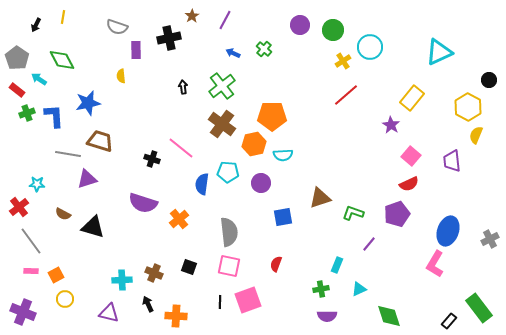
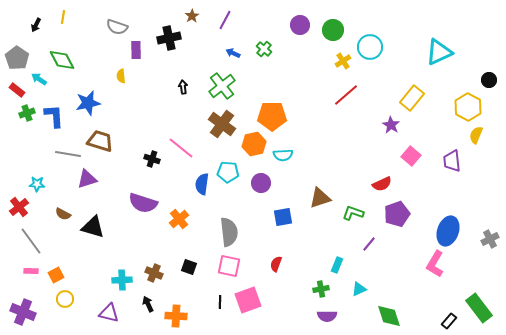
red semicircle at (409, 184): moved 27 px left
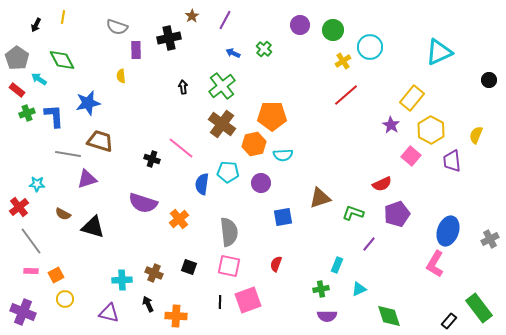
yellow hexagon at (468, 107): moved 37 px left, 23 px down
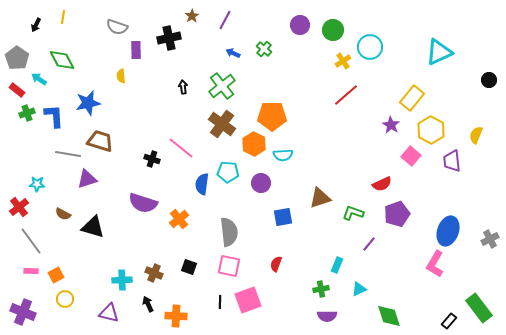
orange hexagon at (254, 144): rotated 20 degrees counterclockwise
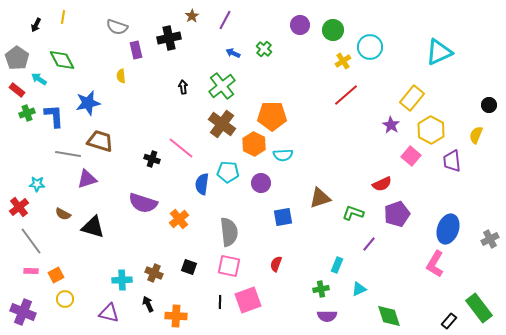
purple rectangle at (136, 50): rotated 12 degrees counterclockwise
black circle at (489, 80): moved 25 px down
blue ellipse at (448, 231): moved 2 px up
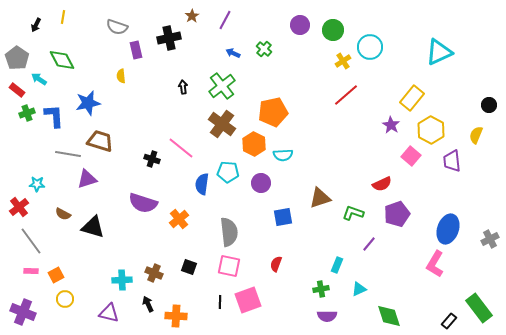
orange pentagon at (272, 116): moved 1 px right, 4 px up; rotated 12 degrees counterclockwise
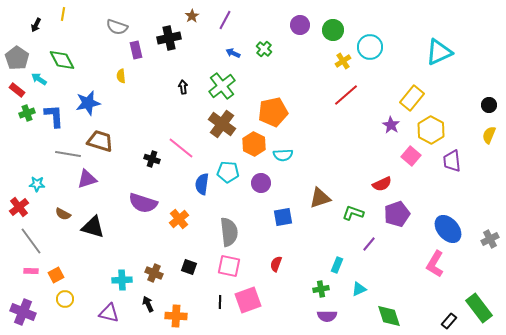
yellow line at (63, 17): moved 3 px up
yellow semicircle at (476, 135): moved 13 px right
blue ellipse at (448, 229): rotated 60 degrees counterclockwise
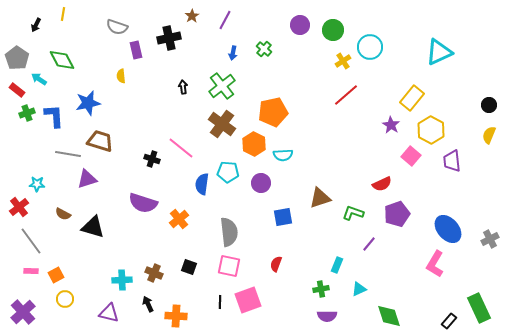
blue arrow at (233, 53): rotated 104 degrees counterclockwise
green rectangle at (479, 308): rotated 12 degrees clockwise
purple cross at (23, 312): rotated 25 degrees clockwise
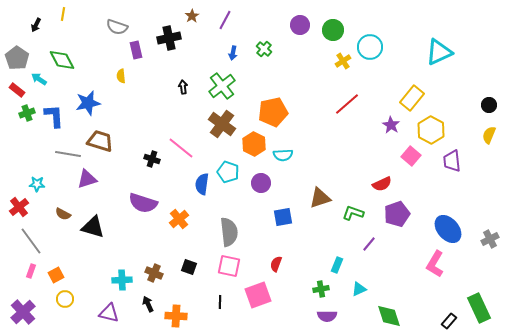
red line at (346, 95): moved 1 px right, 9 px down
cyan pentagon at (228, 172): rotated 15 degrees clockwise
pink rectangle at (31, 271): rotated 72 degrees counterclockwise
pink square at (248, 300): moved 10 px right, 5 px up
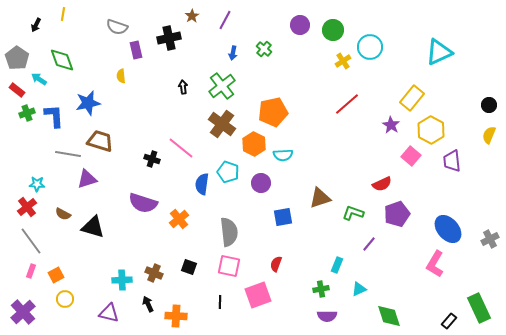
green diamond at (62, 60): rotated 8 degrees clockwise
red cross at (19, 207): moved 8 px right
